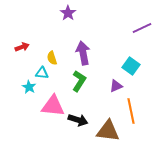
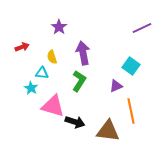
purple star: moved 9 px left, 14 px down
yellow semicircle: moved 1 px up
cyan star: moved 2 px right, 1 px down
pink triangle: rotated 10 degrees clockwise
black arrow: moved 3 px left, 2 px down
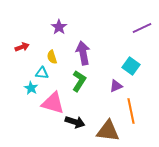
pink triangle: moved 3 px up
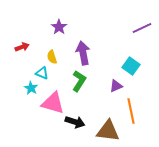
cyan triangle: rotated 16 degrees clockwise
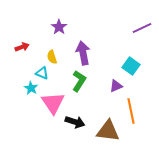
pink triangle: rotated 40 degrees clockwise
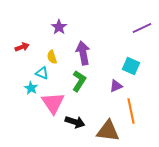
cyan square: rotated 12 degrees counterclockwise
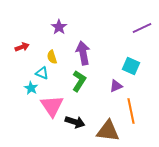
pink triangle: moved 1 px left, 3 px down
